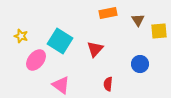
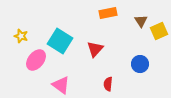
brown triangle: moved 3 px right, 1 px down
yellow square: rotated 18 degrees counterclockwise
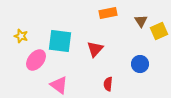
cyan square: rotated 25 degrees counterclockwise
pink triangle: moved 2 px left
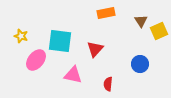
orange rectangle: moved 2 px left
pink triangle: moved 14 px right, 10 px up; rotated 24 degrees counterclockwise
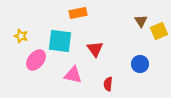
orange rectangle: moved 28 px left
red triangle: rotated 18 degrees counterclockwise
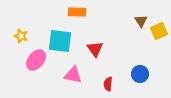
orange rectangle: moved 1 px left, 1 px up; rotated 12 degrees clockwise
blue circle: moved 10 px down
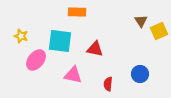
red triangle: rotated 42 degrees counterclockwise
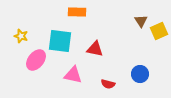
red semicircle: rotated 80 degrees counterclockwise
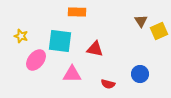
pink triangle: moved 1 px left, 1 px up; rotated 12 degrees counterclockwise
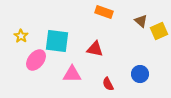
orange rectangle: moved 27 px right; rotated 18 degrees clockwise
brown triangle: rotated 16 degrees counterclockwise
yellow star: rotated 16 degrees clockwise
cyan square: moved 3 px left
red semicircle: rotated 48 degrees clockwise
